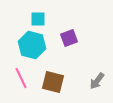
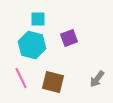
gray arrow: moved 2 px up
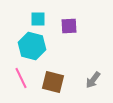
purple square: moved 12 px up; rotated 18 degrees clockwise
cyan hexagon: moved 1 px down
gray arrow: moved 4 px left, 1 px down
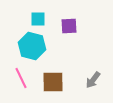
brown square: rotated 15 degrees counterclockwise
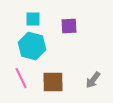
cyan square: moved 5 px left
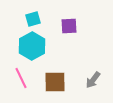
cyan square: rotated 14 degrees counterclockwise
cyan hexagon: rotated 16 degrees clockwise
brown square: moved 2 px right
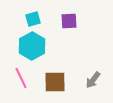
purple square: moved 5 px up
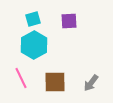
cyan hexagon: moved 2 px right, 1 px up
gray arrow: moved 2 px left, 3 px down
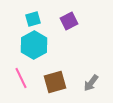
purple square: rotated 24 degrees counterclockwise
brown square: rotated 15 degrees counterclockwise
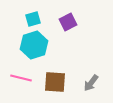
purple square: moved 1 px left, 1 px down
cyan hexagon: rotated 12 degrees clockwise
pink line: rotated 50 degrees counterclockwise
brown square: rotated 20 degrees clockwise
